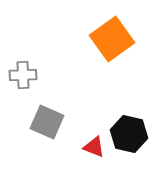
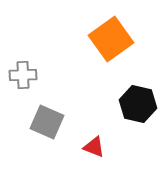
orange square: moved 1 px left
black hexagon: moved 9 px right, 30 px up
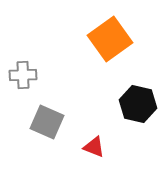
orange square: moved 1 px left
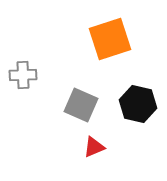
orange square: rotated 18 degrees clockwise
gray square: moved 34 px right, 17 px up
red triangle: rotated 45 degrees counterclockwise
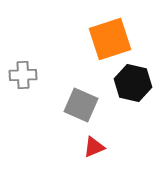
black hexagon: moved 5 px left, 21 px up
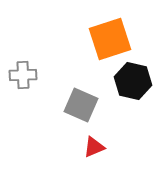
black hexagon: moved 2 px up
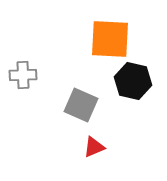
orange square: rotated 21 degrees clockwise
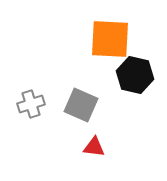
gray cross: moved 8 px right, 29 px down; rotated 16 degrees counterclockwise
black hexagon: moved 2 px right, 6 px up
red triangle: rotated 30 degrees clockwise
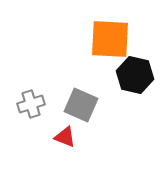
red triangle: moved 29 px left, 10 px up; rotated 15 degrees clockwise
